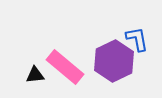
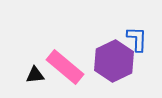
blue L-shape: rotated 12 degrees clockwise
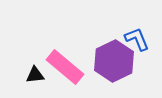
blue L-shape: rotated 24 degrees counterclockwise
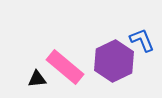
blue L-shape: moved 5 px right, 1 px down
black triangle: moved 2 px right, 4 px down
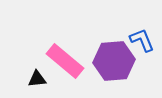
purple hexagon: rotated 21 degrees clockwise
pink rectangle: moved 6 px up
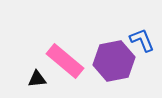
purple hexagon: rotated 6 degrees counterclockwise
